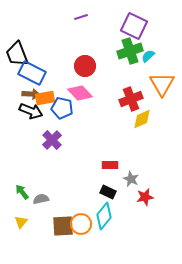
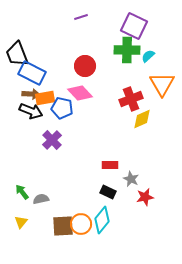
green cross: moved 3 px left, 1 px up; rotated 20 degrees clockwise
cyan diamond: moved 2 px left, 4 px down
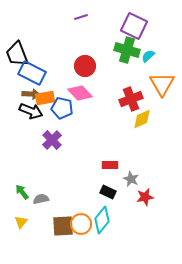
green cross: rotated 15 degrees clockwise
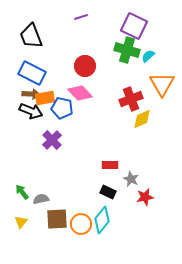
black trapezoid: moved 14 px right, 18 px up
brown square: moved 6 px left, 7 px up
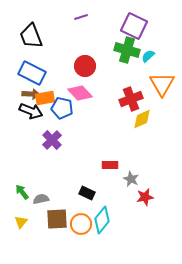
black rectangle: moved 21 px left, 1 px down
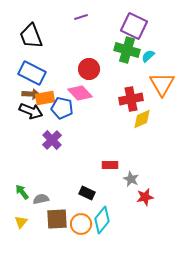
red circle: moved 4 px right, 3 px down
red cross: rotated 10 degrees clockwise
